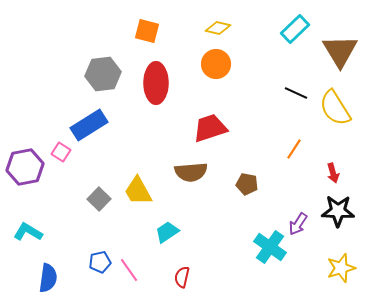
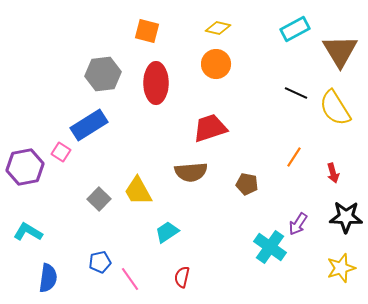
cyan rectangle: rotated 16 degrees clockwise
orange line: moved 8 px down
black star: moved 8 px right, 6 px down
pink line: moved 1 px right, 9 px down
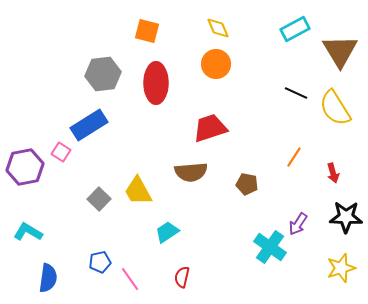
yellow diamond: rotated 55 degrees clockwise
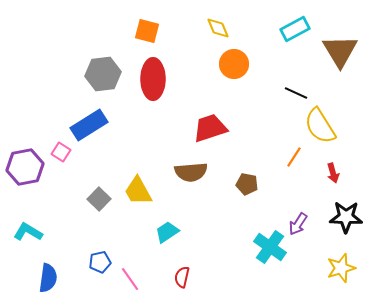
orange circle: moved 18 px right
red ellipse: moved 3 px left, 4 px up
yellow semicircle: moved 15 px left, 18 px down
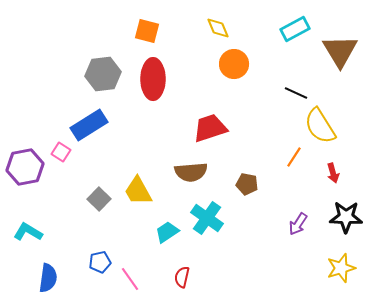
cyan cross: moved 63 px left, 29 px up
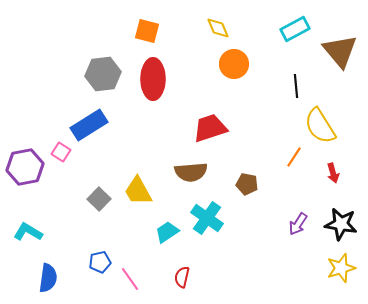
brown triangle: rotated 9 degrees counterclockwise
black line: moved 7 px up; rotated 60 degrees clockwise
black star: moved 5 px left, 7 px down; rotated 8 degrees clockwise
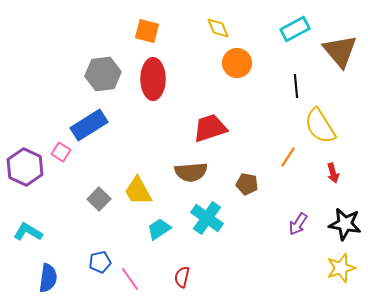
orange circle: moved 3 px right, 1 px up
orange line: moved 6 px left
purple hexagon: rotated 24 degrees counterclockwise
black star: moved 4 px right
cyan trapezoid: moved 8 px left, 3 px up
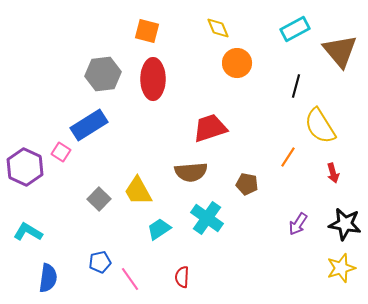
black line: rotated 20 degrees clockwise
red semicircle: rotated 10 degrees counterclockwise
